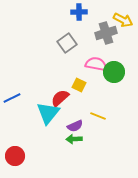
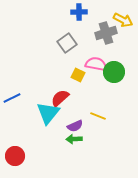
yellow square: moved 1 px left, 10 px up
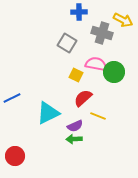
gray cross: moved 4 px left; rotated 35 degrees clockwise
gray square: rotated 24 degrees counterclockwise
yellow square: moved 2 px left
red semicircle: moved 23 px right
cyan triangle: rotated 25 degrees clockwise
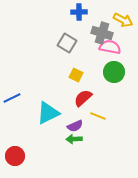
pink semicircle: moved 14 px right, 17 px up
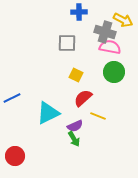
gray cross: moved 3 px right, 1 px up
gray square: rotated 30 degrees counterclockwise
green arrow: rotated 119 degrees counterclockwise
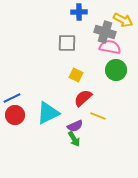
green circle: moved 2 px right, 2 px up
red circle: moved 41 px up
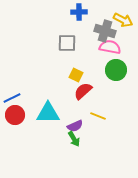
gray cross: moved 1 px up
red semicircle: moved 7 px up
cyan triangle: rotated 25 degrees clockwise
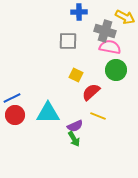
yellow arrow: moved 2 px right, 3 px up
gray square: moved 1 px right, 2 px up
red semicircle: moved 8 px right, 1 px down
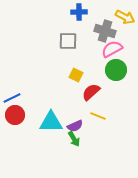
pink semicircle: moved 2 px right, 2 px down; rotated 40 degrees counterclockwise
cyan triangle: moved 3 px right, 9 px down
